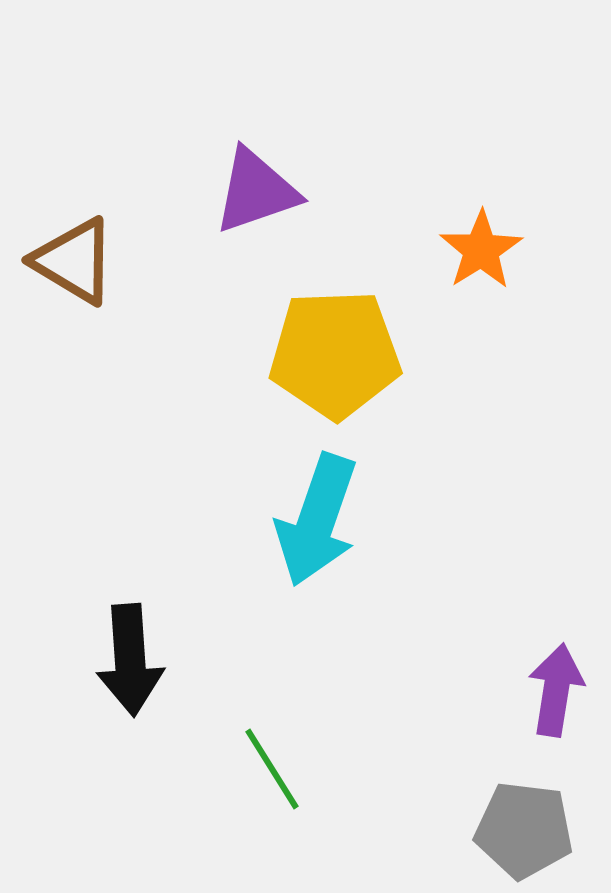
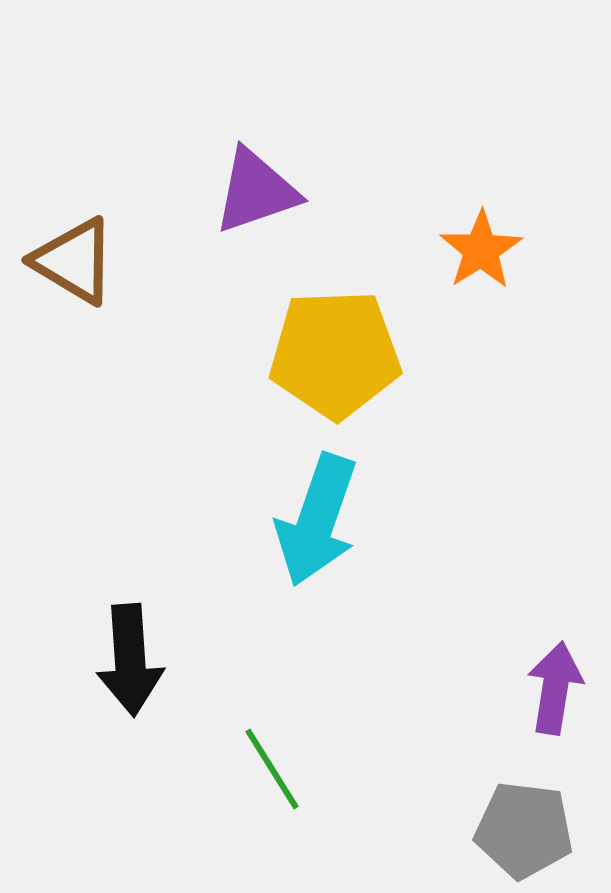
purple arrow: moved 1 px left, 2 px up
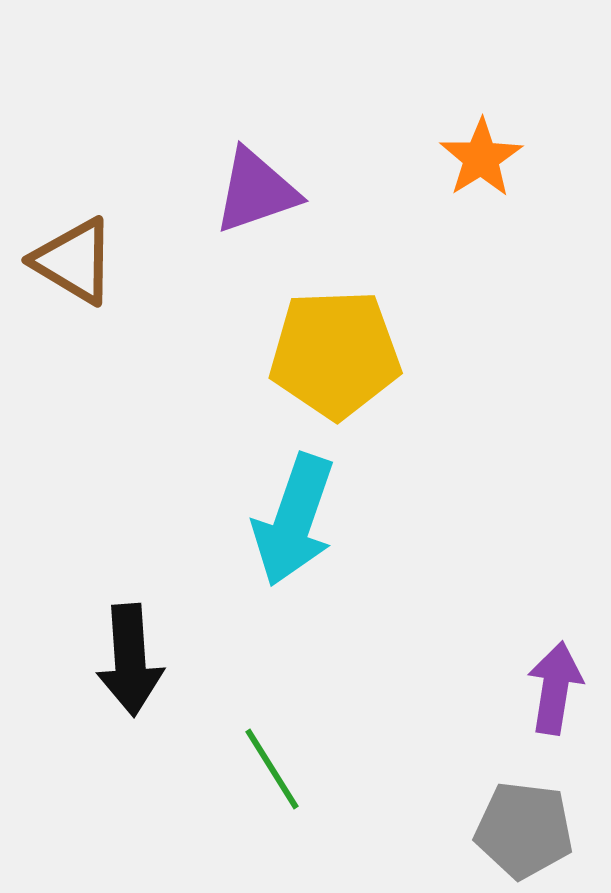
orange star: moved 92 px up
cyan arrow: moved 23 px left
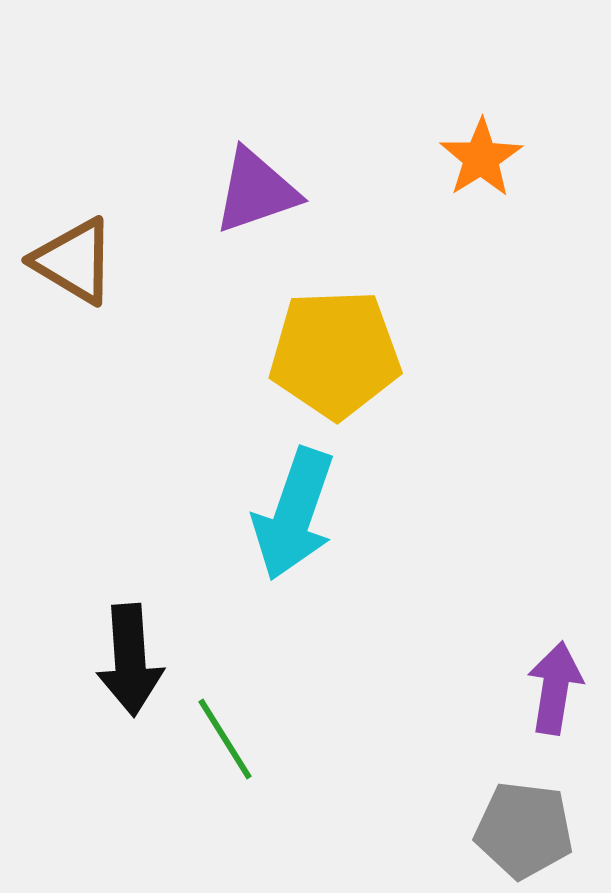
cyan arrow: moved 6 px up
green line: moved 47 px left, 30 px up
